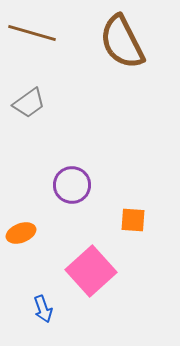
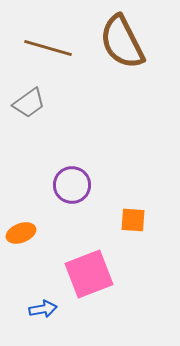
brown line: moved 16 px right, 15 px down
pink square: moved 2 px left, 3 px down; rotated 21 degrees clockwise
blue arrow: rotated 80 degrees counterclockwise
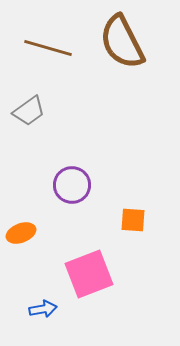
gray trapezoid: moved 8 px down
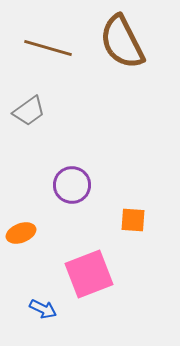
blue arrow: rotated 36 degrees clockwise
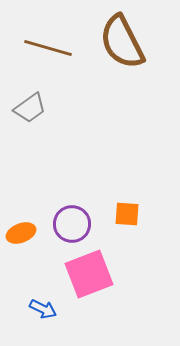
gray trapezoid: moved 1 px right, 3 px up
purple circle: moved 39 px down
orange square: moved 6 px left, 6 px up
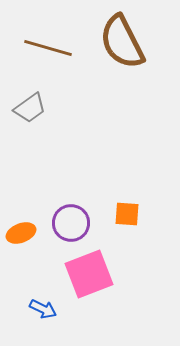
purple circle: moved 1 px left, 1 px up
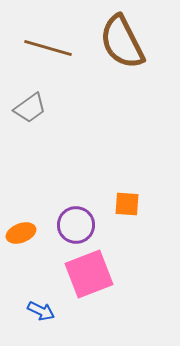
orange square: moved 10 px up
purple circle: moved 5 px right, 2 px down
blue arrow: moved 2 px left, 2 px down
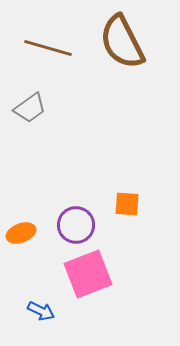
pink square: moved 1 px left
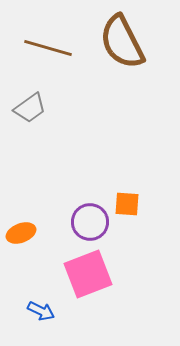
purple circle: moved 14 px right, 3 px up
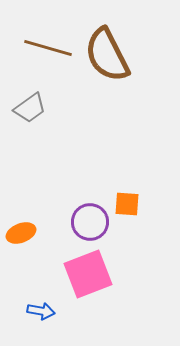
brown semicircle: moved 15 px left, 13 px down
blue arrow: rotated 16 degrees counterclockwise
